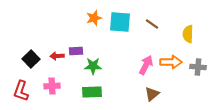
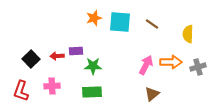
gray cross: rotated 21 degrees counterclockwise
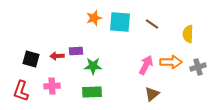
black square: rotated 30 degrees counterclockwise
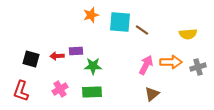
orange star: moved 3 px left, 3 px up
brown line: moved 10 px left, 6 px down
yellow semicircle: rotated 96 degrees counterclockwise
pink cross: moved 8 px right, 3 px down; rotated 28 degrees counterclockwise
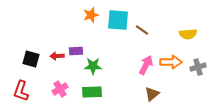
cyan square: moved 2 px left, 2 px up
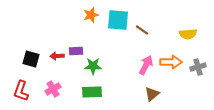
pink cross: moved 7 px left
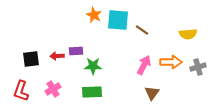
orange star: moved 3 px right; rotated 28 degrees counterclockwise
black square: rotated 24 degrees counterclockwise
pink arrow: moved 2 px left
brown triangle: moved 1 px up; rotated 14 degrees counterclockwise
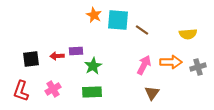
green star: rotated 30 degrees counterclockwise
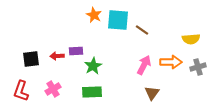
yellow semicircle: moved 3 px right, 5 px down
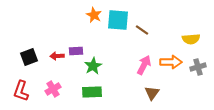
black square: moved 2 px left, 2 px up; rotated 12 degrees counterclockwise
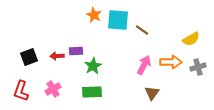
yellow semicircle: rotated 24 degrees counterclockwise
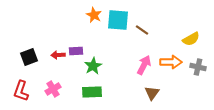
red arrow: moved 1 px right, 1 px up
gray cross: rotated 28 degrees clockwise
